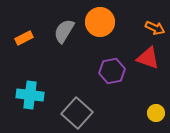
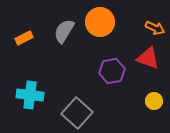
yellow circle: moved 2 px left, 12 px up
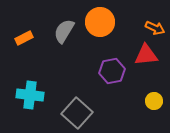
red triangle: moved 2 px left, 3 px up; rotated 25 degrees counterclockwise
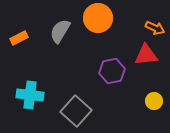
orange circle: moved 2 px left, 4 px up
gray semicircle: moved 4 px left
orange rectangle: moved 5 px left
gray square: moved 1 px left, 2 px up
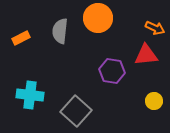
gray semicircle: rotated 25 degrees counterclockwise
orange rectangle: moved 2 px right
purple hexagon: rotated 20 degrees clockwise
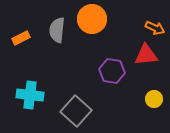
orange circle: moved 6 px left, 1 px down
gray semicircle: moved 3 px left, 1 px up
yellow circle: moved 2 px up
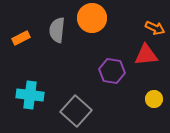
orange circle: moved 1 px up
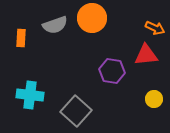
gray semicircle: moved 2 px left, 5 px up; rotated 115 degrees counterclockwise
orange rectangle: rotated 60 degrees counterclockwise
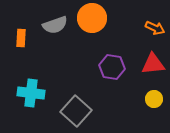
red triangle: moved 7 px right, 9 px down
purple hexagon: moved 4 px up
cyan cross: moved 1 px right, 2 px up
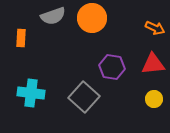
gray semicircle: moved 2 px left, 9 px up
gray square: moved 8 px right, 14 px up
